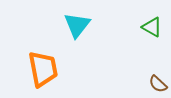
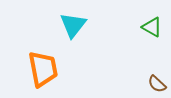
cyan triangle: moved 4 px left
brown semicircle: moved 1 px left
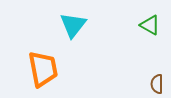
green triangle: moved 2 px left, 2 px up
brown semicircle: rotated 48 degrees clockwise
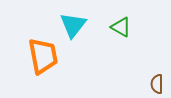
green triangle: moved 29 px left, 2 px down
orange trapezoid: moved 13 px up
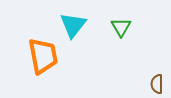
green triangle: rotated 30 degrees clockwise
